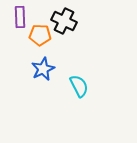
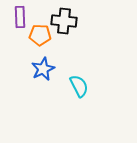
black cross: rotated 20 degrees counterclockwise
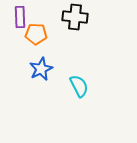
black cross: moved 11 px right, 4 px up
orange pentagon: moved 4 px left, 1 px up
blue star: moved 2 px left
